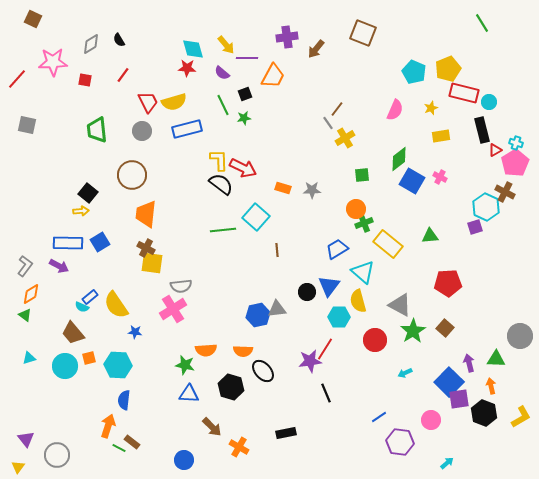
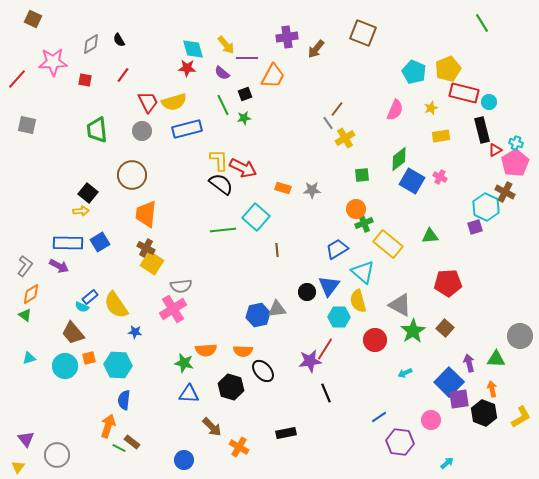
yellow square at (152, 263): rotated 25 degrees clockwise
green star at (185, 365): moved 1 px left, 2 px up
orange arrow at (491, 386): moved 1 px right, 3 px down
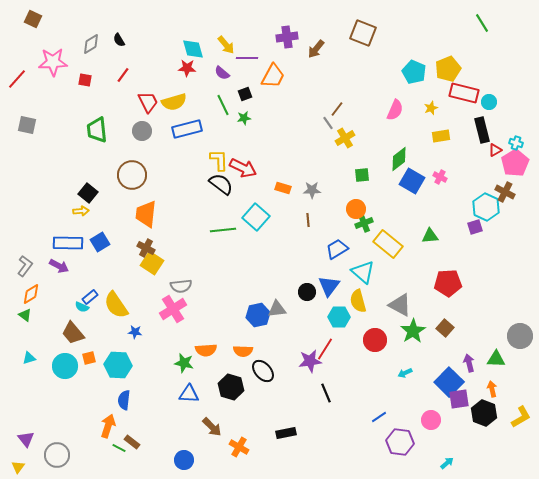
brown line at (277, 250): moved 31 px right, 30 px up
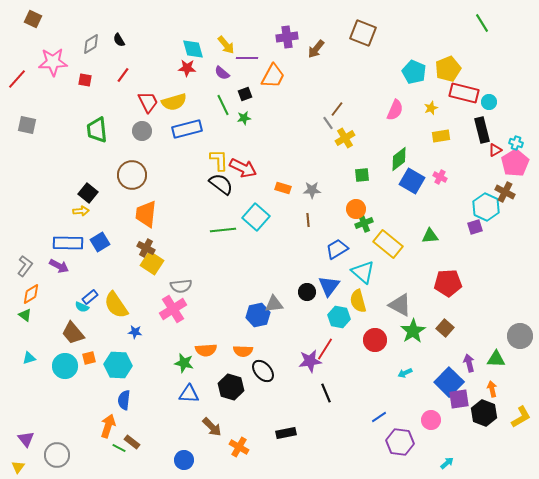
gray triangle at (277, 309): moved 3 px left, 5 px up
cyan hexagon at (339, 317): rotated 10 degrees clockwise
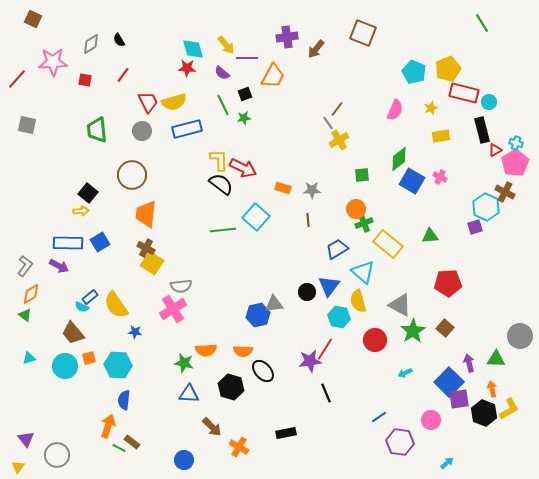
yellow cross at (345, 138): moved 6 px left, 2 px down
yellow L-shape at (521, 417): moved 12 px left, 8 px up
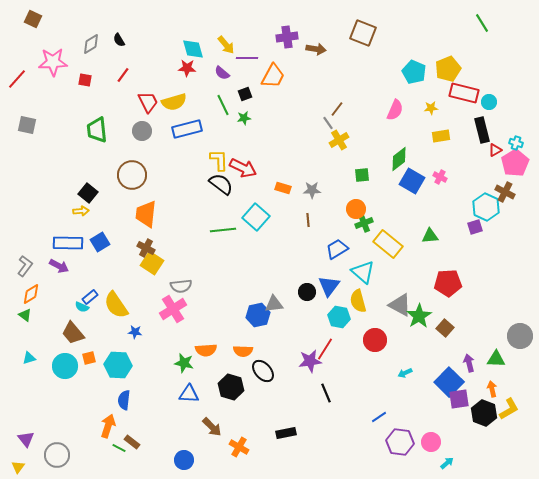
brown arrow at (316, 49): rotated 120 degrees counterclockwise
yellow star at (431, 108): rotated 16 degrees clockwise
green star at (413, 331): moved 6 px right, 15 px up
pink circle at (431, 420): moved 22 px down
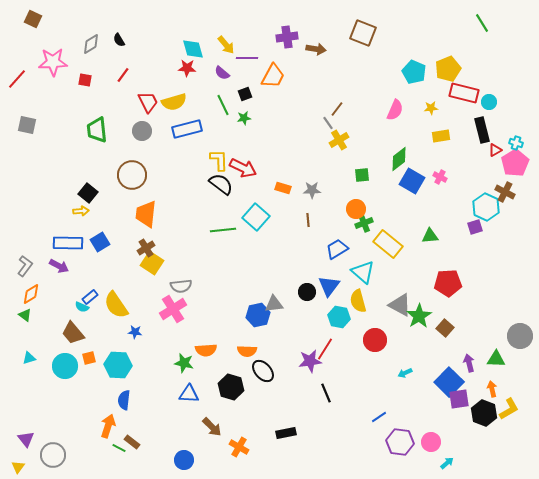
brown cross at (146, 248): rotated 30 degrees clockwise
orange semicircle at (243, 351): moved 4 px right
gray circle at (57, 455): moved 4 px left
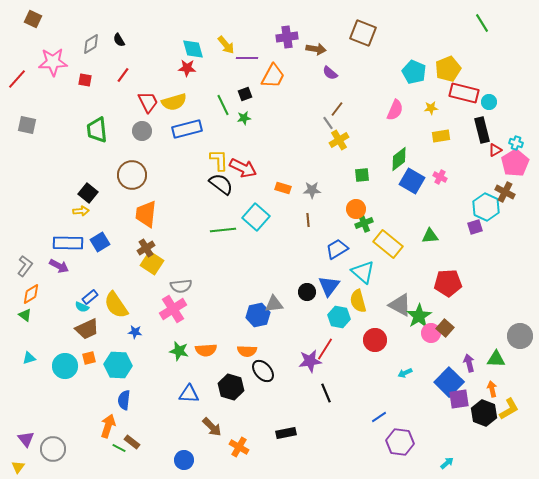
purple semicircle at (222, 73): moved 108 px right
brown trapezoid at (73, 333): moved 14 px right, 4 px up; rotated 75 degrees counterclockwise
green star at (184, 363): moved 5 px left, 12 px up
pink circle at (431, 442): moved 109 px up
gray circle at (53, 455): moved 6 px up
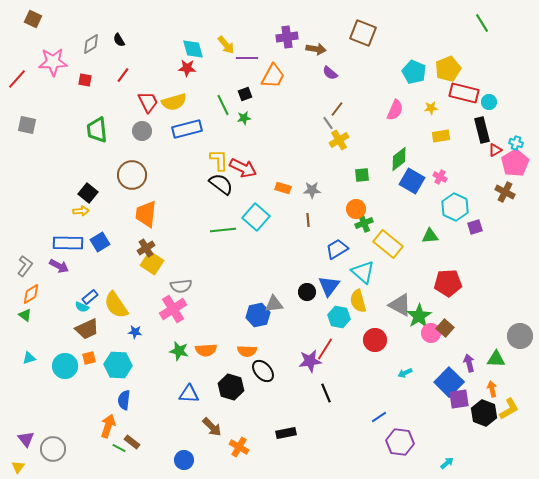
cyan hexagon at (486, 207): moved 31 px left
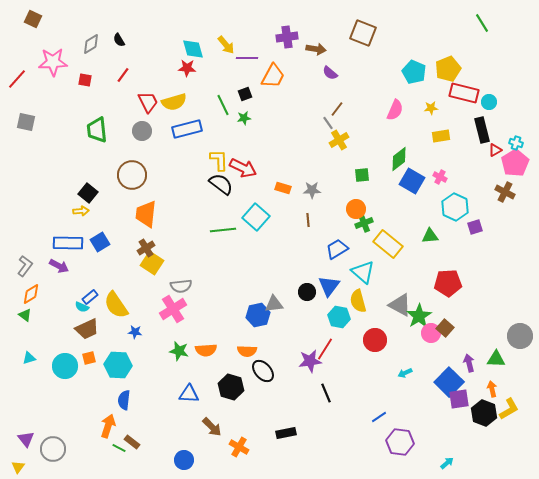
gray square at (27, 125): moved 1 px left, 3 px up
